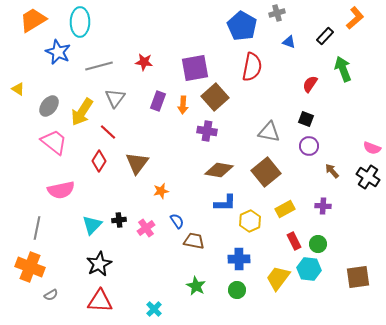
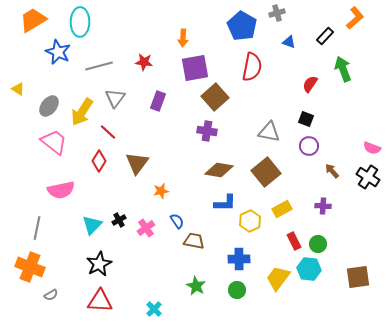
orange arrow at (183, 105): moved 67 px up
yellow rectangle at (285, 209): moved 3 px left
black cross at (119, 220): rotated 24 degrees counterclockwise
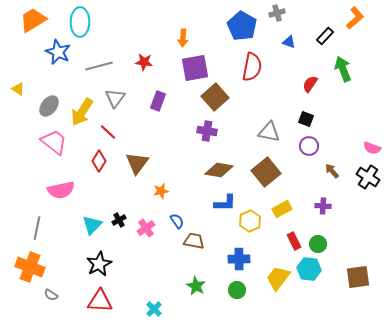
gray semicircle at (51, 295): rotated 64 degrees clockwise
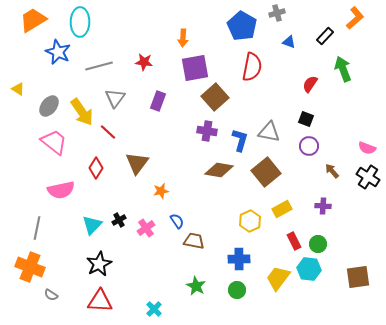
yellow arrow at (82, 112): rotated 68 degrees counterclockwise
pink semicircle at (372, 148): moved 5 px left
red diamond at (99, 161): moved 3 px left, 7 px down
blue L-shape at (225, 203): moved 15 px right, 63 px up; rotated 75 degrees counterclockwise
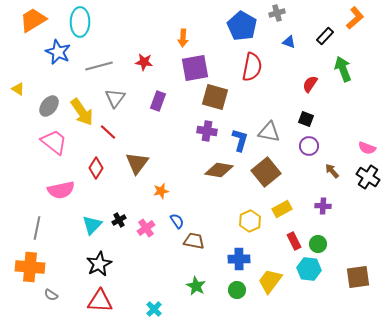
brown square at (215, 97): rotated 32 degrees counterclockwise
orange cross at (30, 267): rotated 16 degrees counterclockwise
yellow trapezoid at (278, 278): moved 8 px left, 3 px down
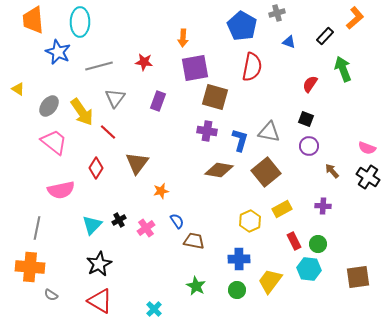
orange trapezoid at (33, 20): rotated 64 degrees counterclockwise
red triangle at (100, 301): rotated 28 degrees clockwise
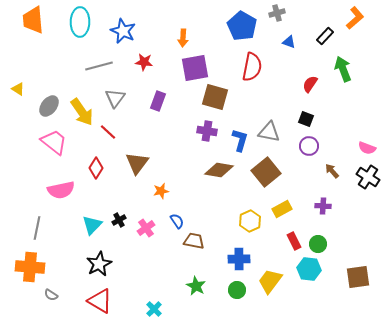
blue star at (58, 52): moved 65 px right, 21 px up
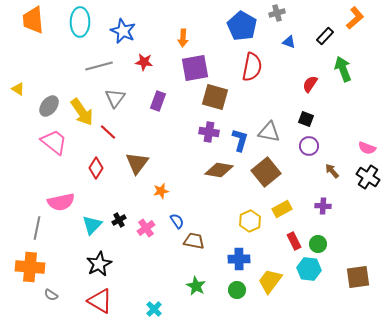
purple cross at (207, 131): moved 2 px right, 1 px down
pink semicircle at (61, 190): moved 12 px down
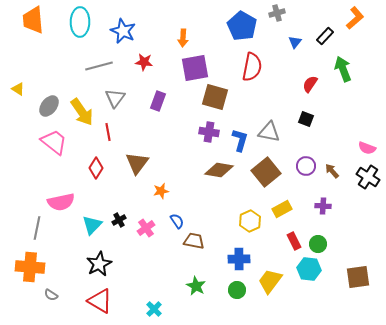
blue triangle at (289, 42): moved 6 px right; rotated 48 degrees clockwise
red line at (108, 132): rotated 36 degrees clockwise
purple circle at (309, 146): moved 3 px left, 20 px down
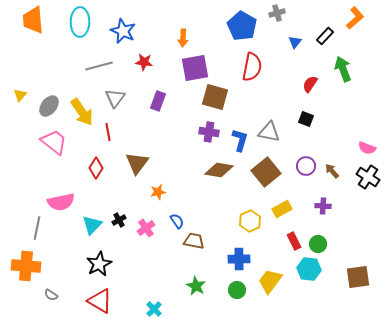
yellow triangle at (18, 89): moved 2 px right, 6 px down; rotated 40 degrees clockwise
orange star at (161, 191): moved 3 px left, 1 px down
orange cross at (30, 267): moved 4 px left, 1 px up
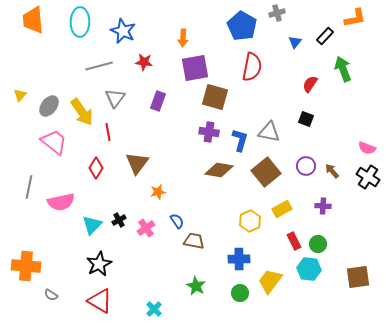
orange L-shape at (355, 18): rotated 30 degrees clockwise
gray line at (37, 228): moved 8 px left, 41 px up
green circle at (237, 290): moved 3 px right, 3 px down
